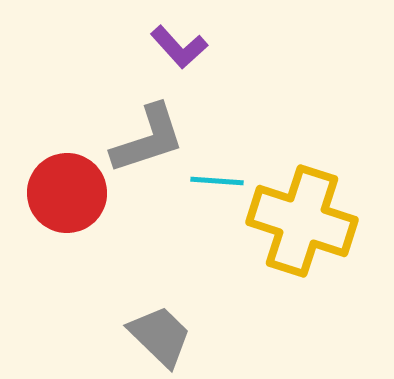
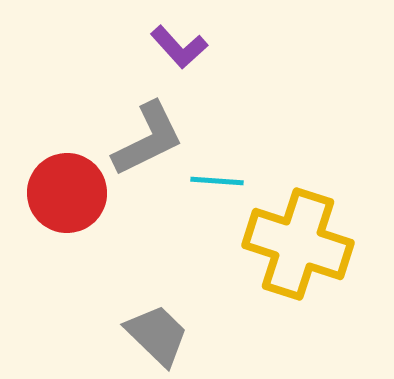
gray L-shape: rotated 8 degrees counterclockwise
yellow cross: moved 4 px left, 23 px down
gray trapezoid: moved 3 px left, 1 px up
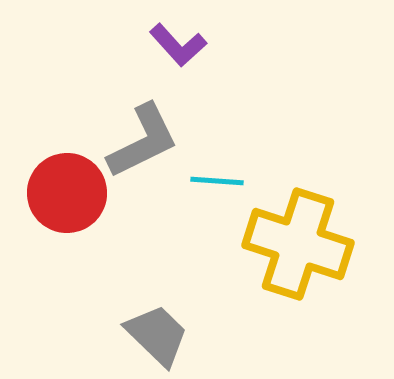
purple L-shape: moved 1 px left, 2 px up
gray L-shape: moved 5 px left, 2 px down
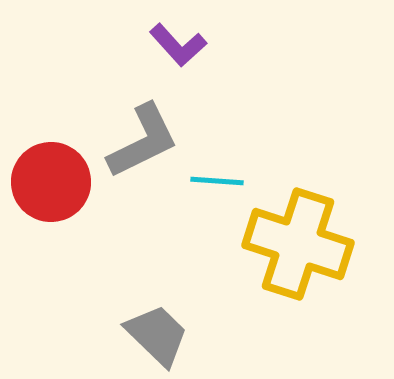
red circle: moved 16 px left, 11 px up
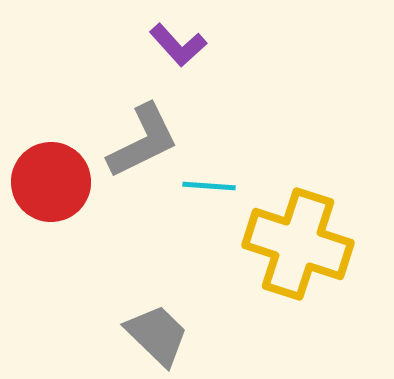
cyan line: moved 8 px left, 5 px down
